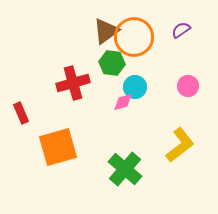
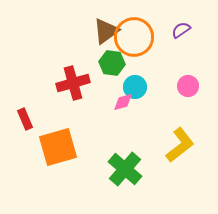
red rectangle: moved 4 px right, 6 px down
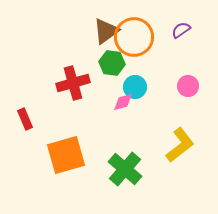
orange square: moved 8 px right, 8 px down
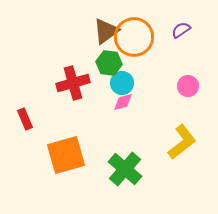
green hexagon: moved 3 px left
cyan circle: moved 13 px left, 4 px up
yellow L-shape: moved 2 px right, 3 px up
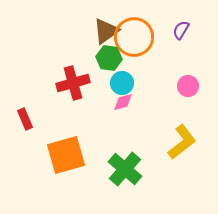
purple semicircle: rotated 24 degrees counterclockwise
green hexagon: moved 5 px up
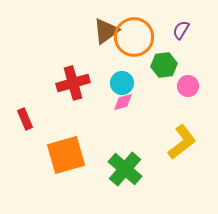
green hexagon: moved 55 px right, 7 px down; rotated 15 degrees counterclockwise
